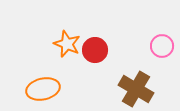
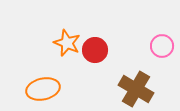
orange star: moved 1 px up
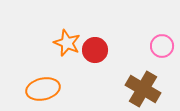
brown cross: moved 7 px right
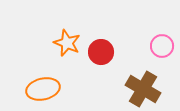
red circle: moved 6 px right, 2 px down
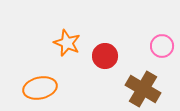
red circle: moved 4 px right, 4 px down
orange ellipse: moved 3 px left, 1 px up
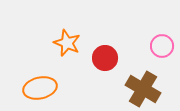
red circle: moved 2 px down
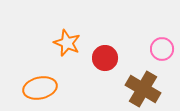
pink circle: moved 3 px down
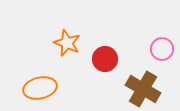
red circle: moved 1 px down
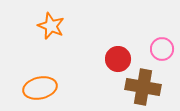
orange star: moved 16 px left, 17 px up
red circle: moved 13 px right
brown cross: moved 2 px up; rotated 20 degrees counterclockwise
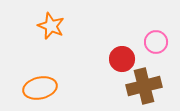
pink circle: moved 6 px left, 7 px up
red circle: moved 4 px right
brown cross: moved 1 px right, 1 px up; rotated 24 degrees counterclockwise
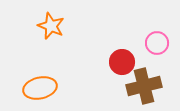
pink circle: moved 1 px right, 1 px down
red circle: moved 3 px down
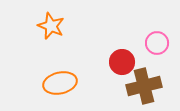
orange ellipse: moved 20 px right, 5 px up
